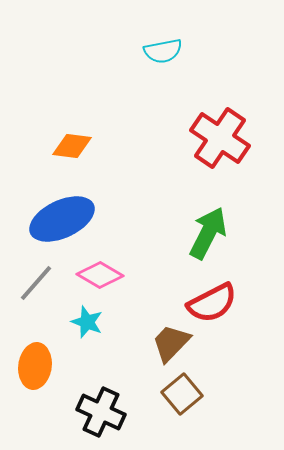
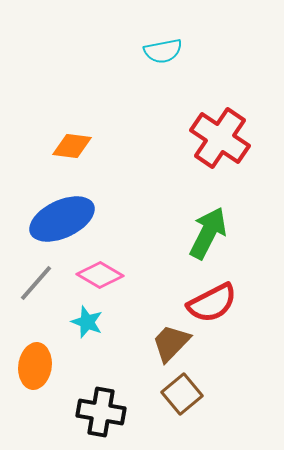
black cross: rotated 15 degrees counterclockwise
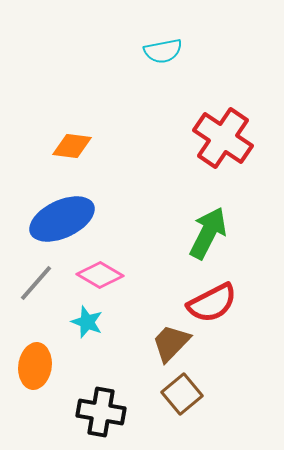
red cross: moved 3 px right
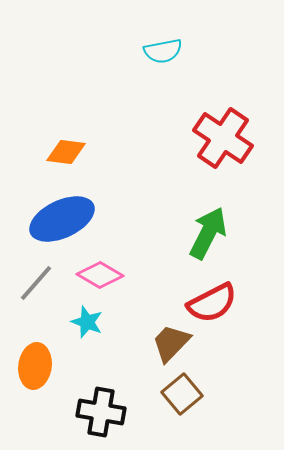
orange diamond: moved 6 px left, 6 px down
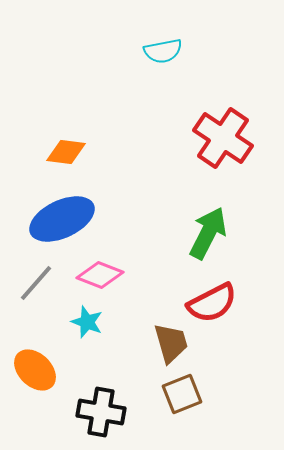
pink diamond: rotated 9 degrees counterclockwise
brown trapezoid: rotated 120 degrees clockwise
orange ellipse: moved 4 px down; rotated 54 degrees counterclockwise
brown square: rotated 18 degrees clockwise
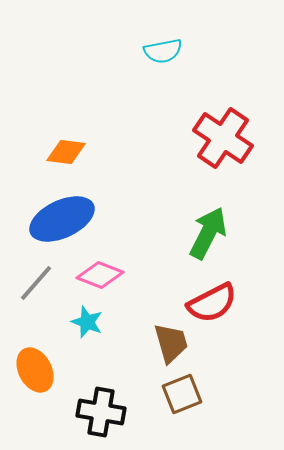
orange ellipse: rotated 18 degrees clockwise
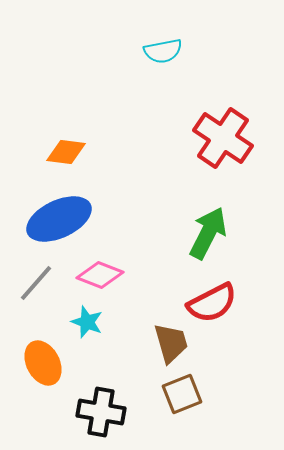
blue ellipse: moved 3 px left
orange ellipse: moved 8 px right, 7 px up
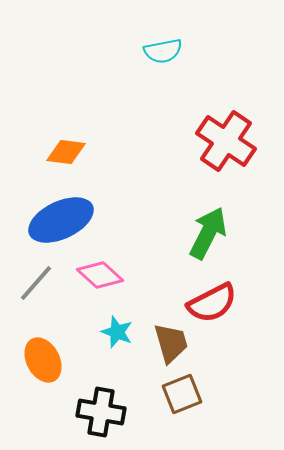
red cross: moved 3 px right, 3 px down
blue ellipse: moved 2 px right, 1 px down
pink diamond: rotated 21 degrees clockwise
cyan star: moved 30 px right, 10 px down
orange ellipse: moved 3 px up
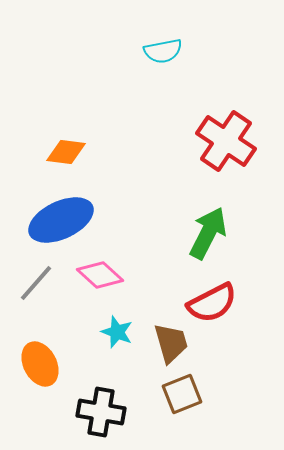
orange ellipse: moved 3 px left, 4 px down
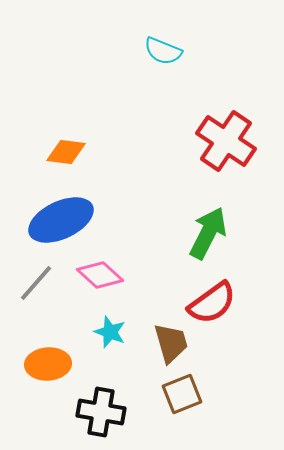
cyan semicircle: rotated 33 degrees clockwise
red semicircle: rotated 9 degrees counterclockwise
cyan star: moved 7 px left
orange ellipse: moved 8 px right; rotated 66 degrees counterclockwise
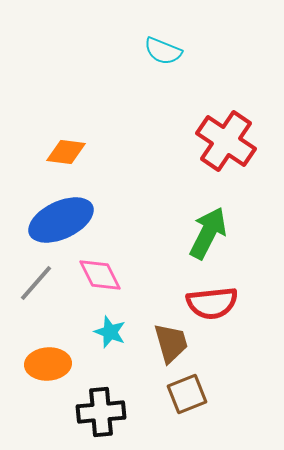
pink diamond: rotated 21 degrees clockwise
red semicircle: rotated 30 degrees clockwise
brown square: moved 5 px right
black cross: rotated 15 degrees counterclockwise
